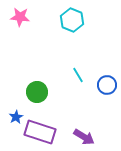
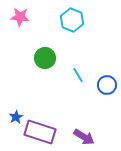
green circle: moved 8 px right, 34 px up
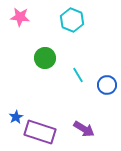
purple arrow: moved 8 px up
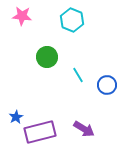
pink star: moved 2 px right, 1 px up
green circle: moved 2 px right, 1 px up
purple rectangle: rotated 32 degrees counterclockwise
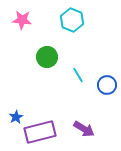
pink star: moved 4 px down
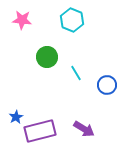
cyan line: moved 2 px left, 2 px up
purple rectangle: moved 1 px up
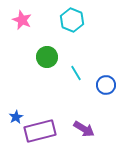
pink star: rotated 18 degrees clockwise
blue circle: moved 1 px left
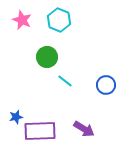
cyan hexagon: moved 13 px left
cyan line: moved 11 px left, 8 px down; rotated 21 degrees counterclockwise
blue star: rotated 16 degrees clockwise
purple rectangle: rotated 12 degrees clockwise
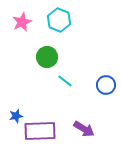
pink star: moved 2 px down; rotated 24 degrees clockwise
blue star: moved 1 px up
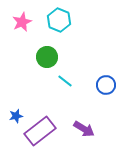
purple rectangle: rotated 36 degrees counterclockwise
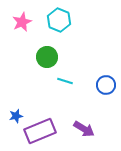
cyan line: rotated 21 degrees counterclockwise
purple rectangle: rotated 16 degrees clockwise
